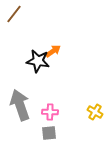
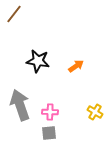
orange arrow: moved 23 px right, 15 px down
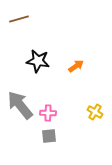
brown line: moved 5 px right, 5 px down; rotated 36 degrees clockwise
gray arrow: rotated 20 degrees counterclockwise
pink cross: moved 2 px left, 1 px down
gray square: moved 3 px down
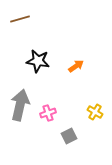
brown line: moved 1 px right
gray arrow: rotated 52 degrees clockwise
pink cross: rotated 21 degrees counterclockwise
gray square: moved 20 px right; rotated 21 degrees counterclockwise
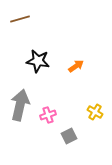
pink cross: moved 2 px down
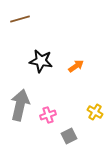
black star: moved 3 px right
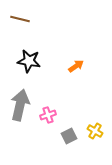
brown line: rotated 30 degrees clockwise
black star: moved 12 px left
yellow cross: moved 19 px down
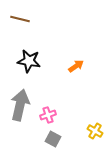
gray square: moved 16 px left, 3 px down; rotated 35 degrees counterclockwise
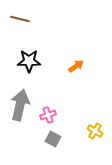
black star: rotated 10 degrees counterclockwise
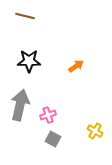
brown line: moved 5 px right, 3 px up
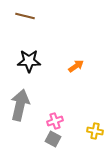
pink cross: moved 7 px right, 6 px down
yellow cross: rotated 21 degrees counterclockwise
